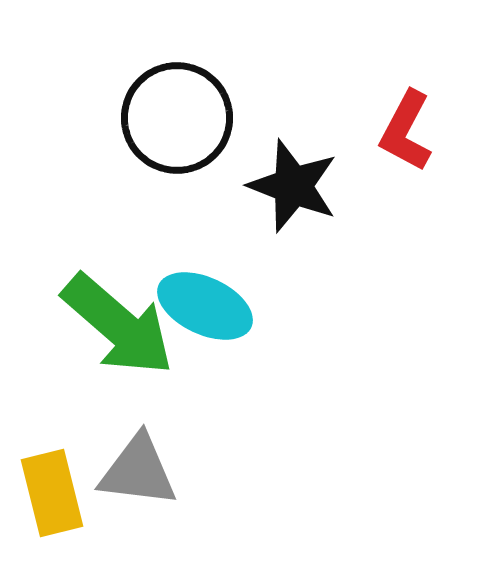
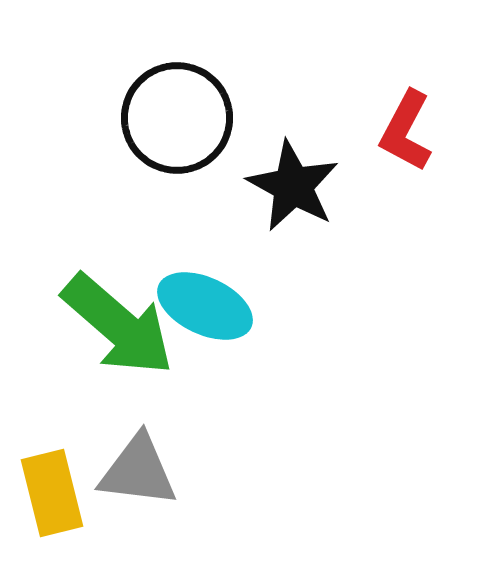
black star: rotated 8 degrees clockwise
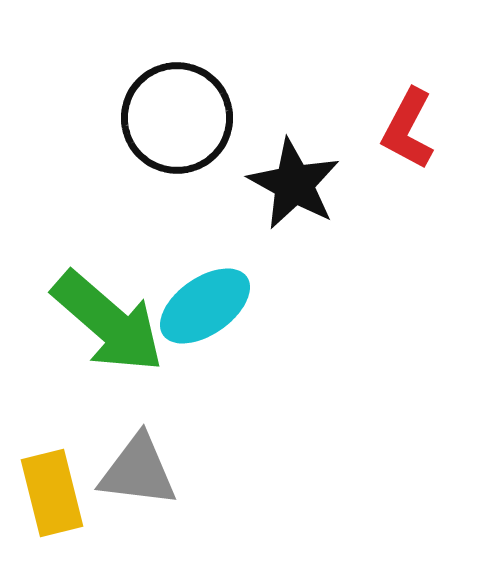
red L-shape: moved 2 px right, 2 px up
black star: moved 1 px right, 2 px up
cyan ellipse: rotated 60 degrees counterclockwise
green arrow: moved 10 px left, 3 px up
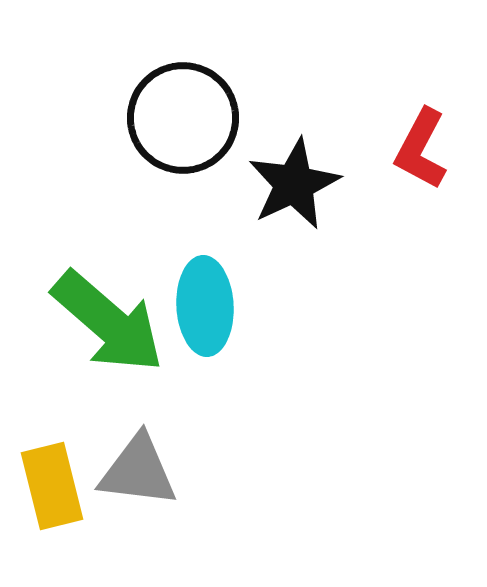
black circle: moved 6 px right
red L-shape: moved 13 px right, 20 px down
black star: rotated 18 degrees clockwise
cyan ellipse: rotated 58 degrees counterclockwise
yellow rectangle: moved 7 px up
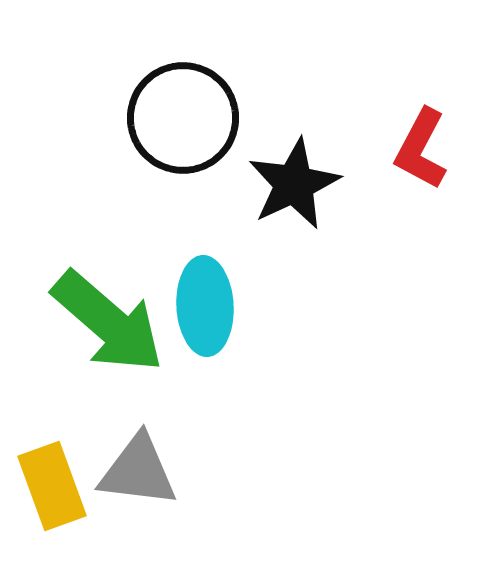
yellow rectangle: rotated 6 degrees counterclockwise
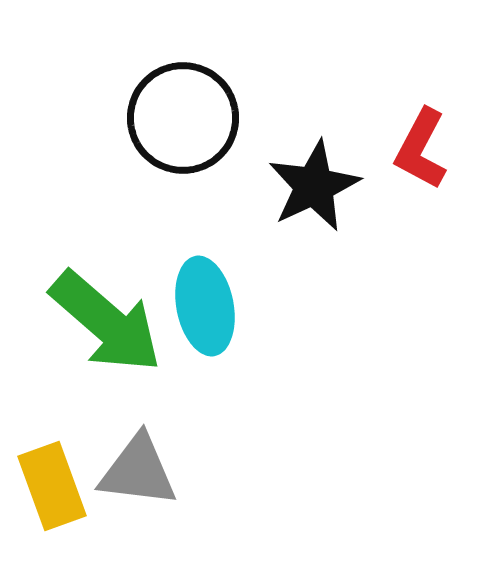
black star: moved 20 px right, 2 px down
cyan ellipse: rotated 8 degrees counterclockwise
green arrow: moved 2 px left
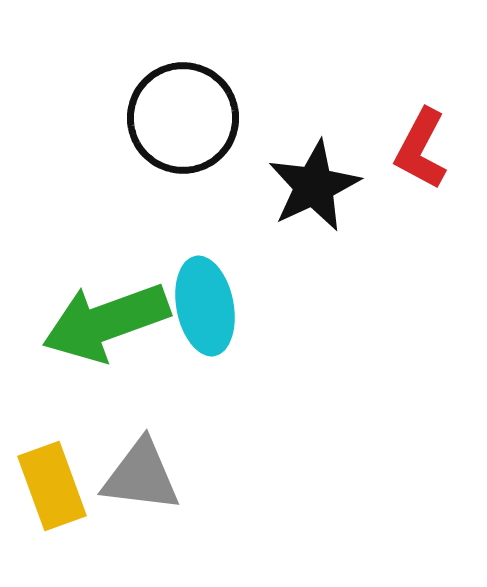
green arrow: rotated 119 degrees clockwise
gray triangle: moved 3 px right, 5 px down
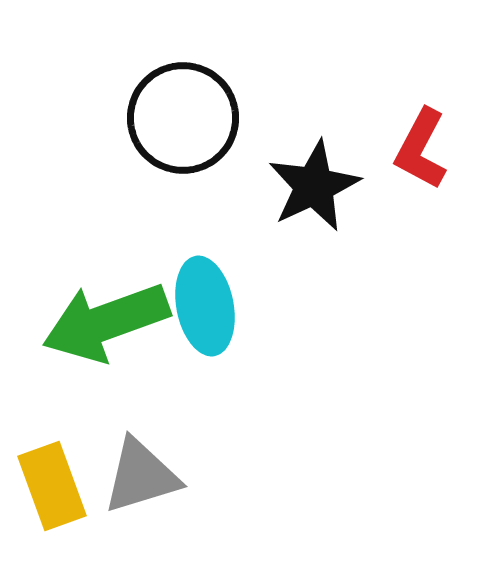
gray triangle: rotated 24 degrees counterclockwise
